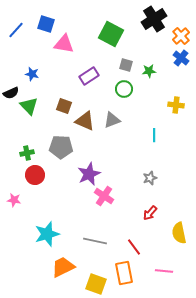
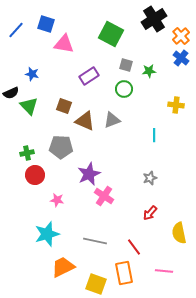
pink star: moved 43 px right
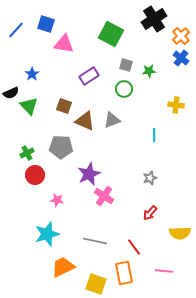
blue star: rotated 24 degrees clockwise
green cross: rotated 16 degrees counterclockwise
yellow semicircle: moved 1 px right; rotated 80 degrees counterclockwise
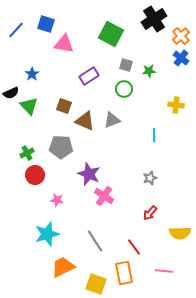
purple star: rotated 25 degrees counterclockwise
gray line: rotated 45 degrees clockwise
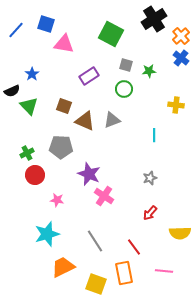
black semicircle: moved 1 px right, 2 px up
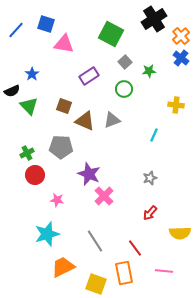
gray square: moved 1 px left, 3 px up; rotated 32 degrees clockwise
cyan line: rotated 24 degrees clockwise
pink cross: rotated 12 degrees clockwise
red line: moved 1 px right, 1 px down
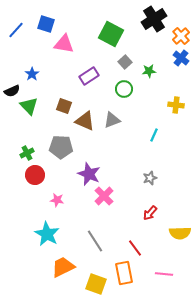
cyan star: rotated 25 degrees counterclockwise
pink line: moved 3 px down
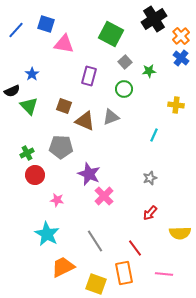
purple rectangle: rotated 42 degrees counterclockwise
gray triangle: moved 1 px left, 3 px up
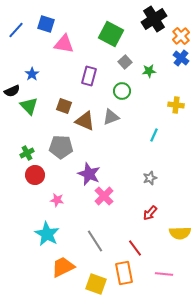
green circle: moved 2 px left, 2 px down
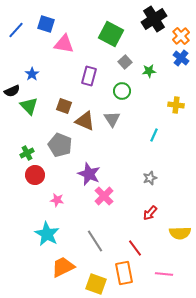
gray triangle: moved 1 px right, 2 px down; rotated 42 degrees counterclockwise
gray pentagon: moved 1 px left, 2 px up; rotated 20 degrees clockwise
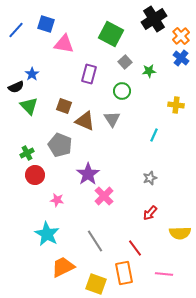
purple rectangle: moved 2 px up
black semicircle: moved 4 px right, 4 px up
purple star: moved 1 px left; rotated 15 degrees clockwise
